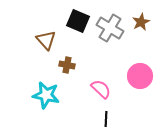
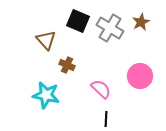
brown cross: rotated 14 degrees clockwise
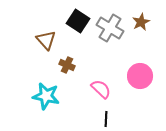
black square: rotated 10 degrees clockwise
cyan star: moved 1 px down
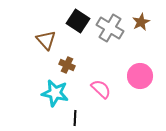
cyan star: moved 9 px right, 3 px up
black line: moved 31 px left, 1 px up
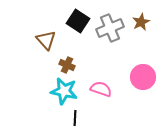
gray cross: rotated 36 degrees clockwise
pink circle: moved 3 px right, 1 px down
pink semicircle: rotated 25 degrees counterclockwise
cyan star: moved 9 px right, 2 px up
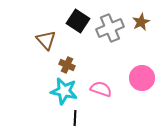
pink circle: moved 1 px left, 1 px down
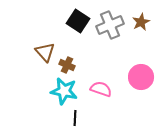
gray cross: moved 3 px up
brown triangle: moved 1 px left, 12 px down
pink circle: moved 1 px left, 1 px up
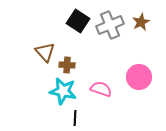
brown cross: rotated 21 degrees counterclockwise
pink circle: moved 2 px left
cyan star: moved 1 px left
